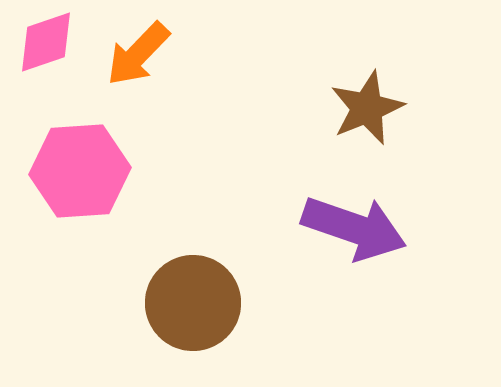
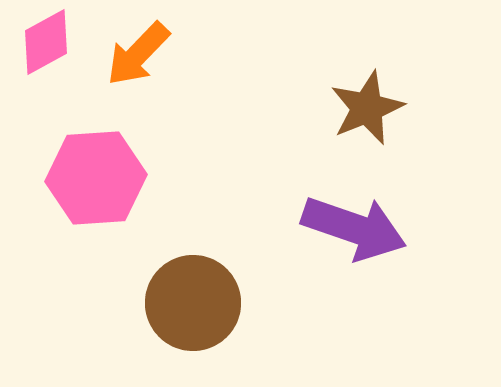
pink diamond: rotated 10 degrees counterclockwise
pink hexagon: moved 16 px right, 7 px down
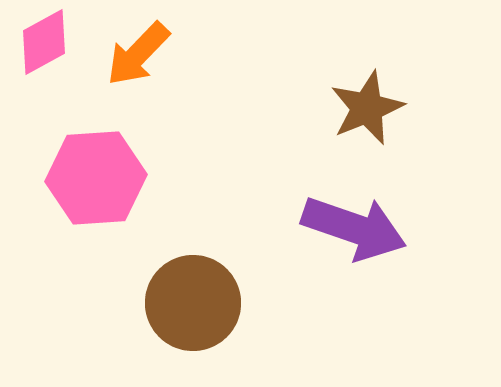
pink diamond: moved 2 px left
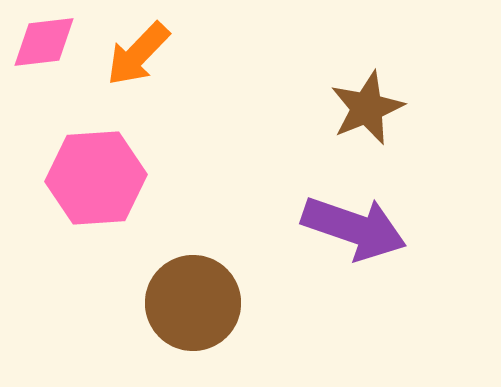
pink diamond: rotated 22 degrees clockwise
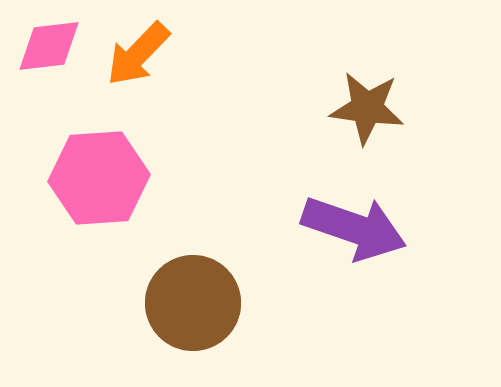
pink diamond: moved 5 px right, 4 px down
brown star: rotated 30 degrees clockwise
pink hexagon: moved 3 px right
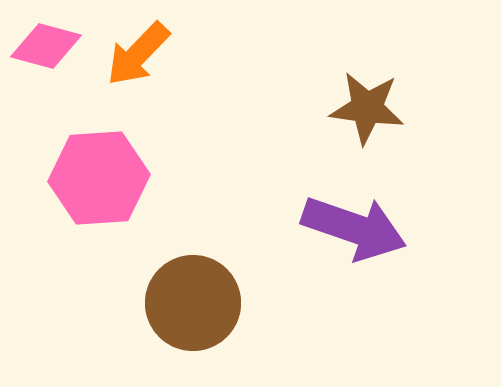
pink diamond: moved 3 px left; rotated 22 degrees clockwise
